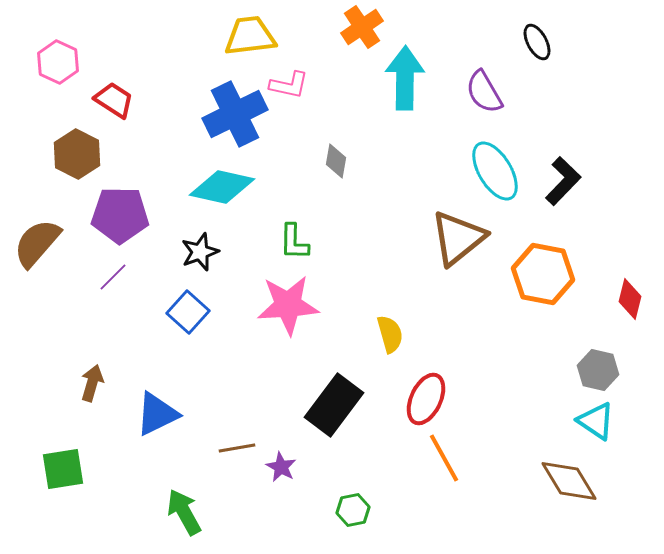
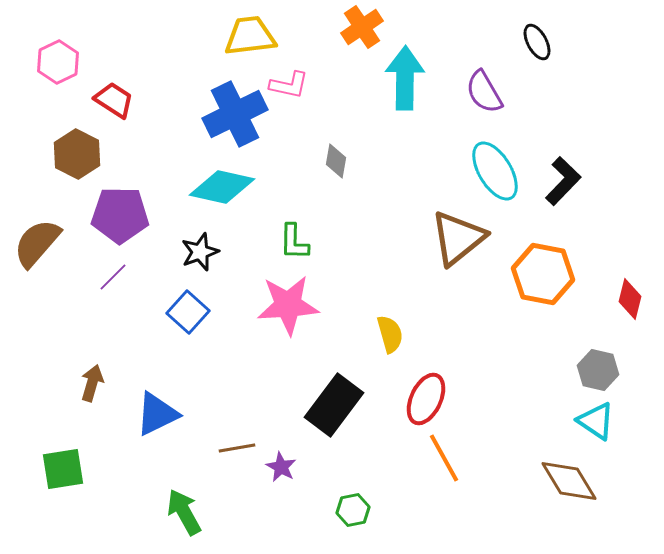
pink hexagon: rotated 9 degrees clockwise
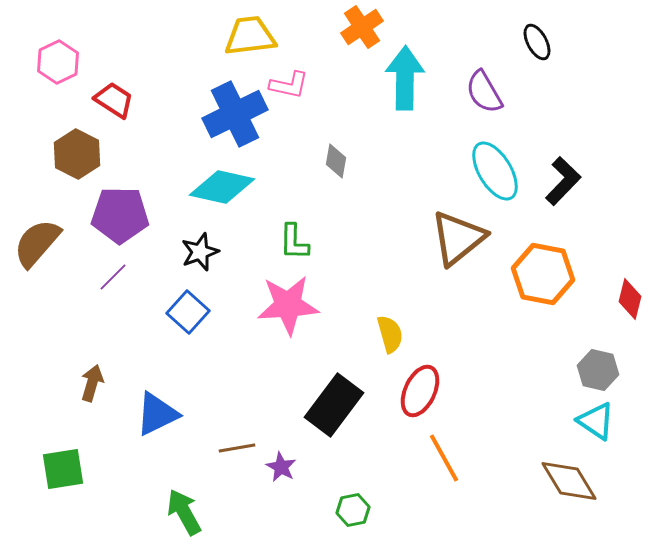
red ellipse: moved 6 px left, 8 px up
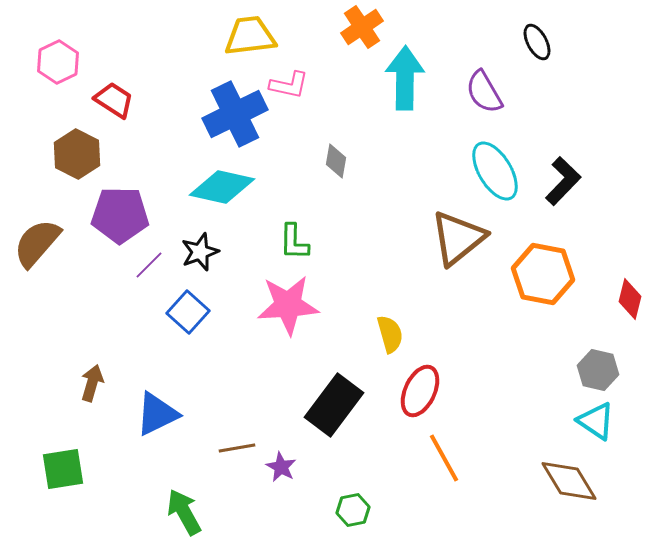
purple line: moved 36 px right, 12 px up
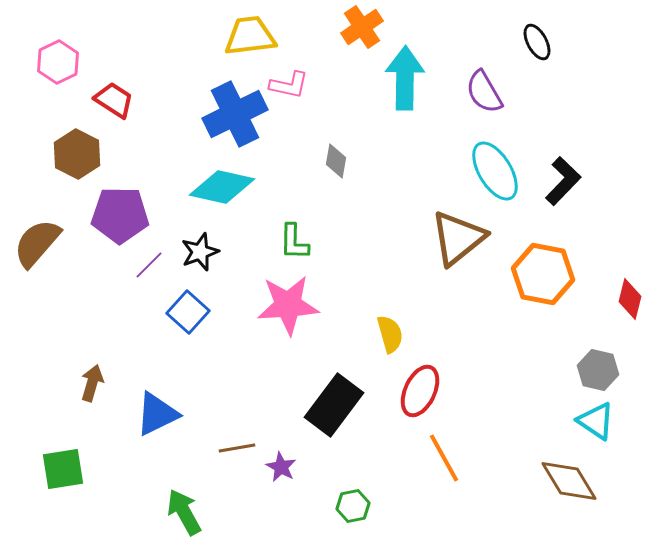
green hexagon: moved 4 px up
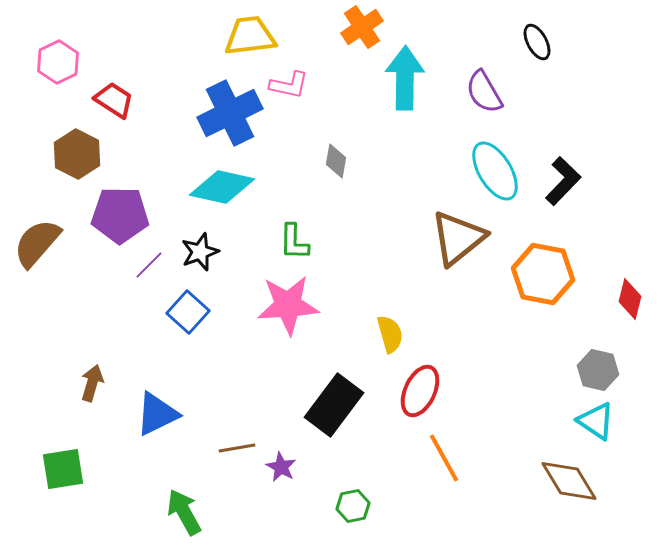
blue cross: moved 5 px left, 1 px up
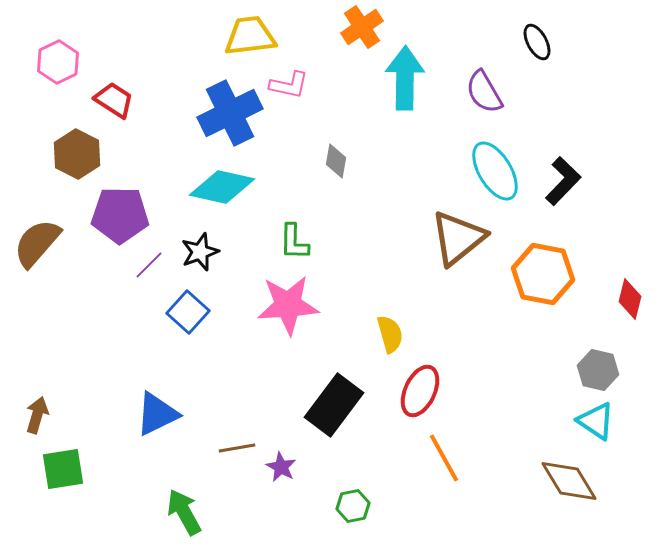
brown arrow: moved 55 px left, 32 px down
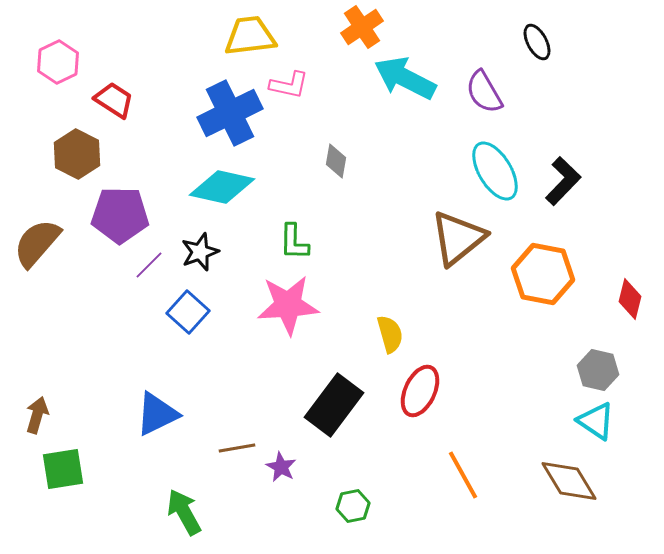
cyan arrow: rotated 64 degrees counterclockwise
orange line: moved 19 px right, 17 px down
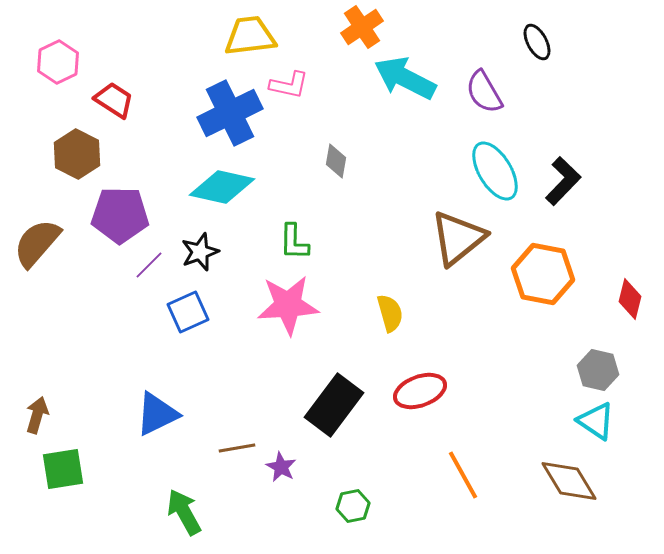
blue square: rotated 24 degrees clockwise
yellow semicircle: moved 21 px up
red ellipse: rotated 45 degrees clockwise
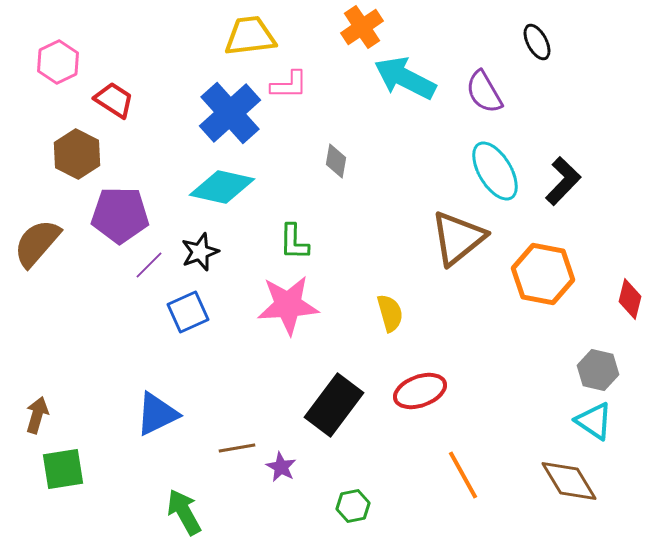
pink L-shape: rotated 12 degrees counterclockwise
blue cross: rotated 16 degrees counterclockwise
cyan triangle: moved 2 px left
